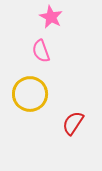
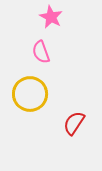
pink semicircle: moved 1 px down
red semicircle: moved 1 px right
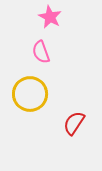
pink star: moved 1 px left
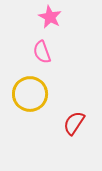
pink semicircle: moved 1 px right
